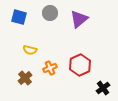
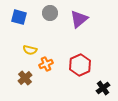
orange cross: moved 4 px left, 4 px up
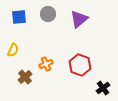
gray circle: moved 2 px left, 1 px down
blue square: rotated 21 degrees counterclockwise
yellow semicircle: moved 17 px left; rotated 80 degrees counterclockwise
red hexagon: rotated 15 degrees counterclockwise
brown cross: moved 1 px up
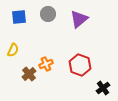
brown cross: moved 4 px right, 3 px up
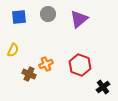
brown cross: rotated 24 degrees counterclockwise
black cross: moved 1 px up
